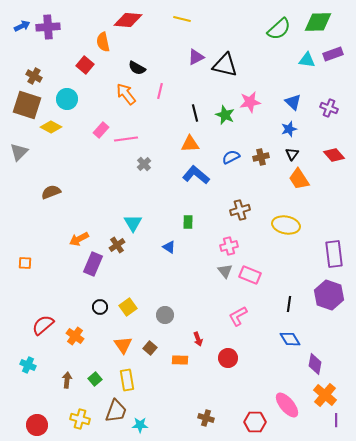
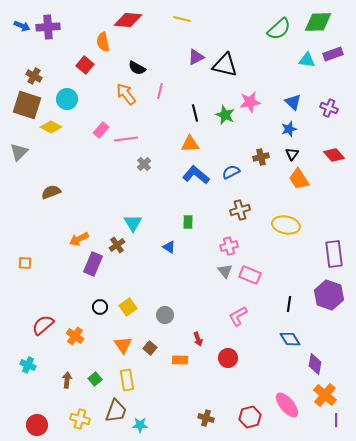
blue arrow at (22, 26): rotated 49 degrees clockwise
blue semicircle at (231, 157): moved 15 px down
red hexagon at (255, 422): moved 5 px left, 5 px up; rotated 15 degrees counterclockwise
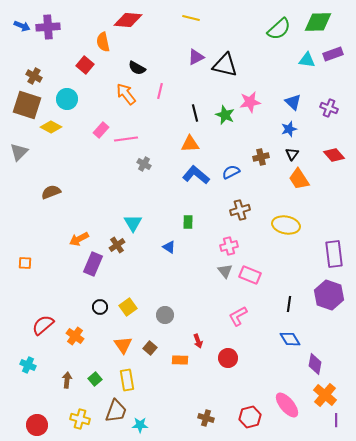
yellow line at (182, 19): moved 9 px right, 1 px up
gray cross at (144, 164): rotated 16 degrees counterclockwise
red arrow at (198, 339): moved 2 px down
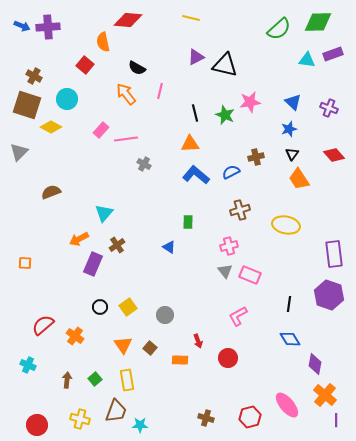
brown cross at (261, 157): moved 5 px left
cyan triangle at (133, 223): moved 29 px left, 10 px up; rotated 12 degrees clockwise
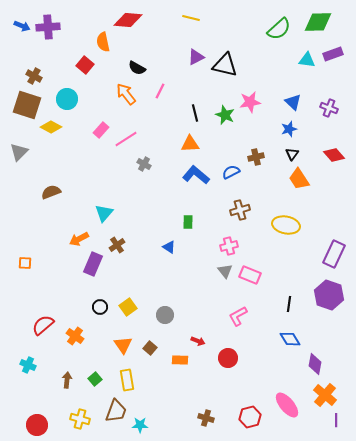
pink line at (160, 91): rotated 14 degrees clockwise
pink line at (126, 139): rotated 25 degrees counterclockwise
purple rectangle at (334, 254): rotated 32 degrees clockwise
red arrow at (198, 341): rotated 48 degrees counterclockwise
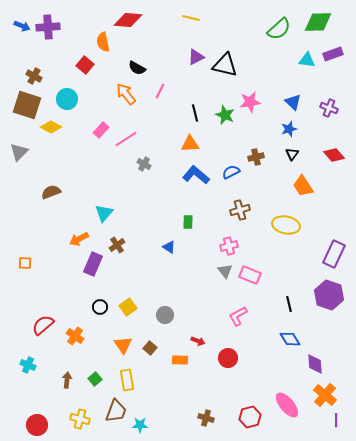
orange trapezoid at (299, 179): moved 4 px right, 7 px down
black line at (289, 304): rotated 21 degrees counterclockwise
purple diamond at (315, 364): rotated 15 degrees counterclockwise
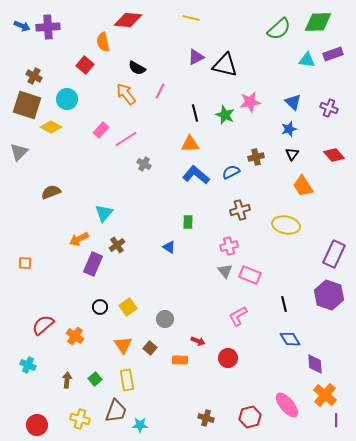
black line at (289, 304): moved 5 px left
gray circle at (165, 315): moved 4 px down
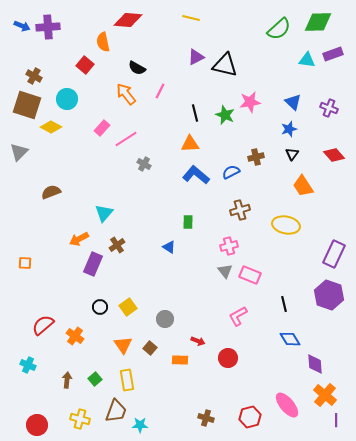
pink rectangle at (101, 130): moved 1 px right, 2 px up
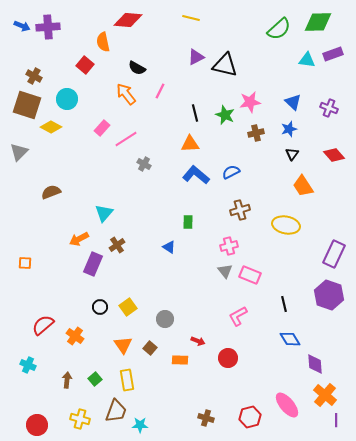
brown cross at (256, 157): moved 24 px up
